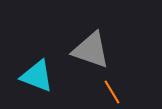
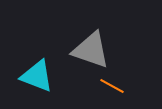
orange line: moved 6 px up; rotated 30 degrees counterclockwise
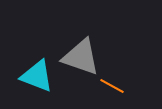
gray triangle: moved 10 px left, 7 px down
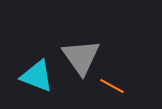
gray triangle: rotated 36 degrees clockwise
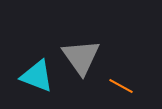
orange line: moved 9 px right
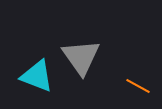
orange line: moved 17 px right
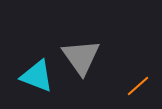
orange line: rotated 70 degrees counterclockwise
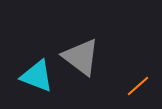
gray triangle: rotated 18 degrees counterclockwise
